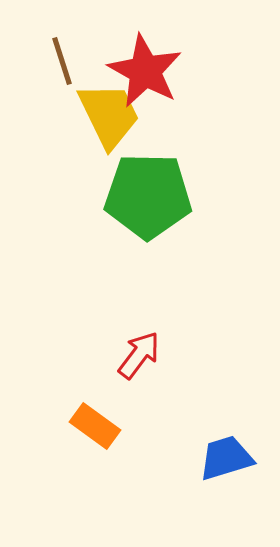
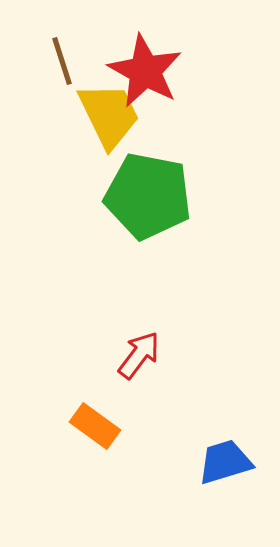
green pentagon: rotated 10 degrees clockwise
blue trapezoid: moved 1 px left, 4 px down
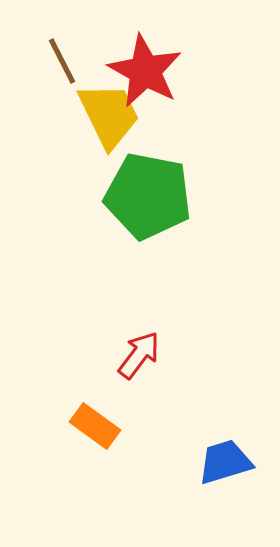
brown line: rotated 9 degrees counterclockwise
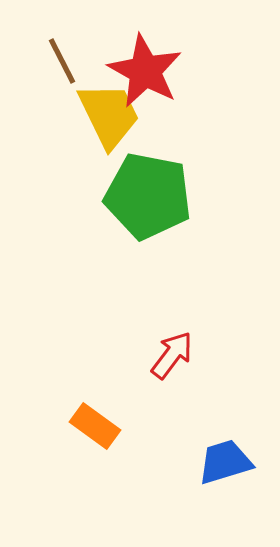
red arrow: moved 33 px right
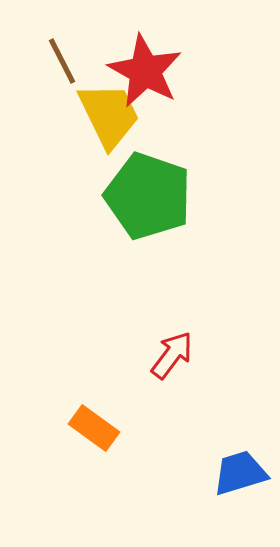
green pentagon: rotated 8 degrees clockwise
orange rectangle: moved 1 px left, 2 px down
blue trapezoid: moved 15 px right, 11 px down
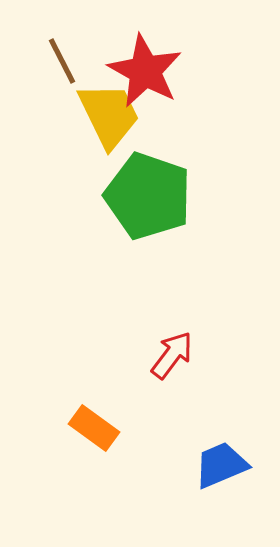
blue trapezoid: moved 19 px left, 8 px up; rotated 6 degrees counterclockwise
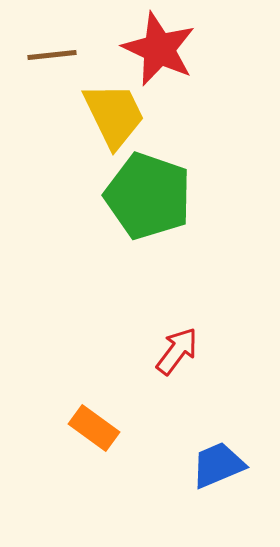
brown line: moved 10 px left, 6 px up; rotated 69 degrees counterclockwise
red star: moved 14 px right, 22 px up; rotated 4 degrees counterclockwise
yellow trapezoid: moved 5 px right
red arrow: moved 5 px right, 4 px up
blue trapezoid: moved 3 px left
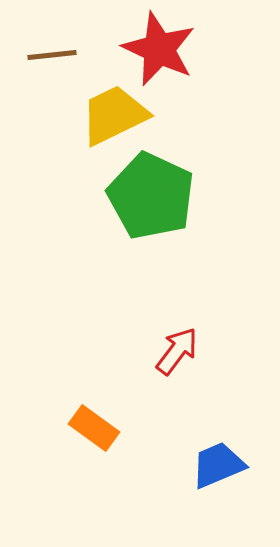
yellow trapezoid: rotated 90 degrees counterclockwise
green pentagon: moved 3 px right; rotated 6 degrees clockwise
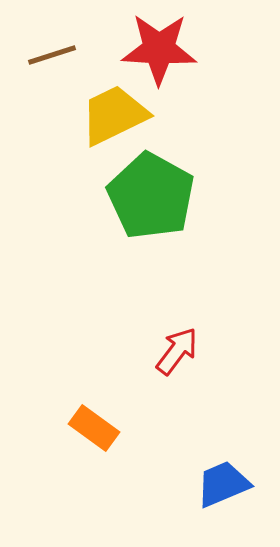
red star: rotated 22 degrees counterclockwise
brown line: rotated 12 degrees counterclockwise
green pentagon: rotated 4 degrees clockwise
blue trapezoid: moved 5 px right, 19 px down
